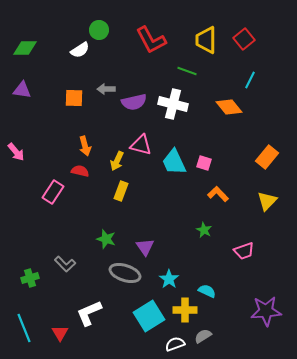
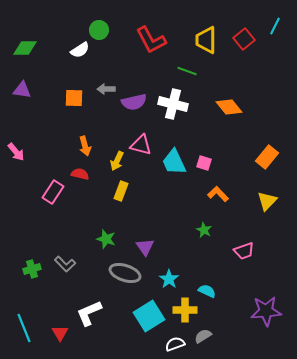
cyan line at (250, 80): moved 25 px right, 54 px up
red semicircle at (80, 171): moved 3 px down
green cross at (30, 278): moved 2 px right, 9 px up
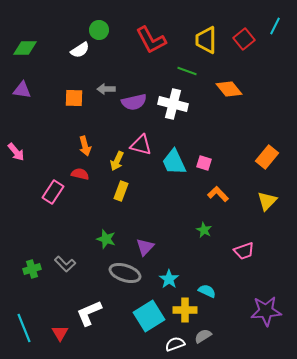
orange diamond at (229, 107): moved 18 px up
purple triangle at (145, 247): rotated 18 degrees clockwise
